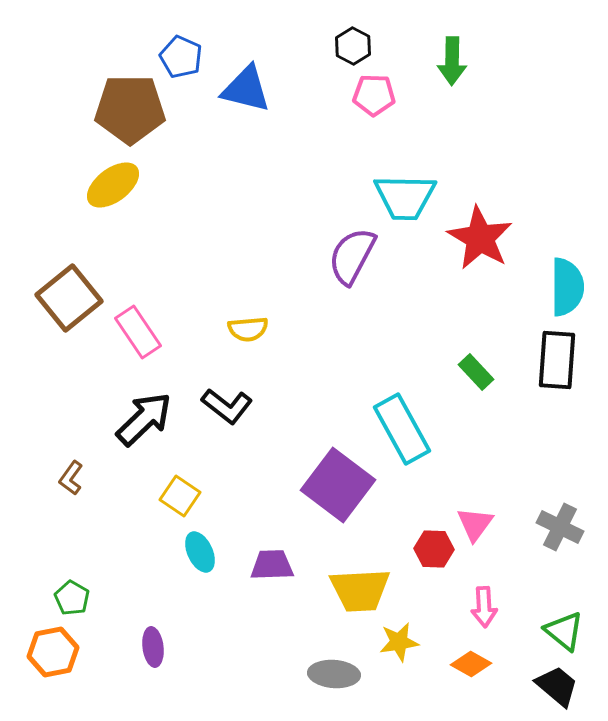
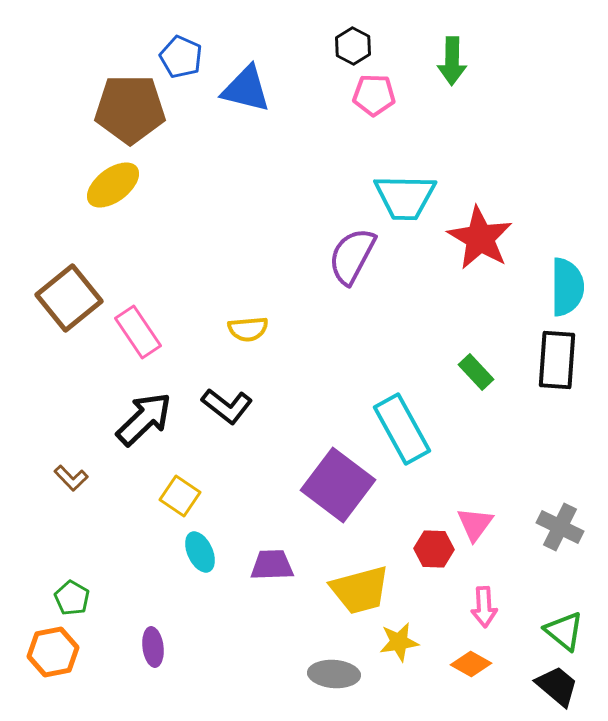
brown L-shape: rotated 80 degrees counterclockwise
yellow trapezoid: rotated 12 degrees counterclockwise
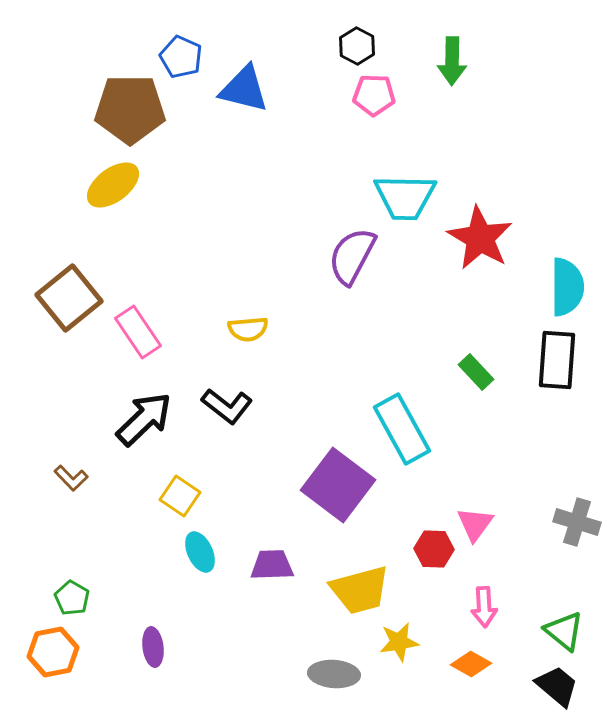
black hexagon: moved 4 px right
blue triangle: moved 2 px left
gray cross: moved 17 px right, 5 px up; rotated 9 degrees counterclockwise
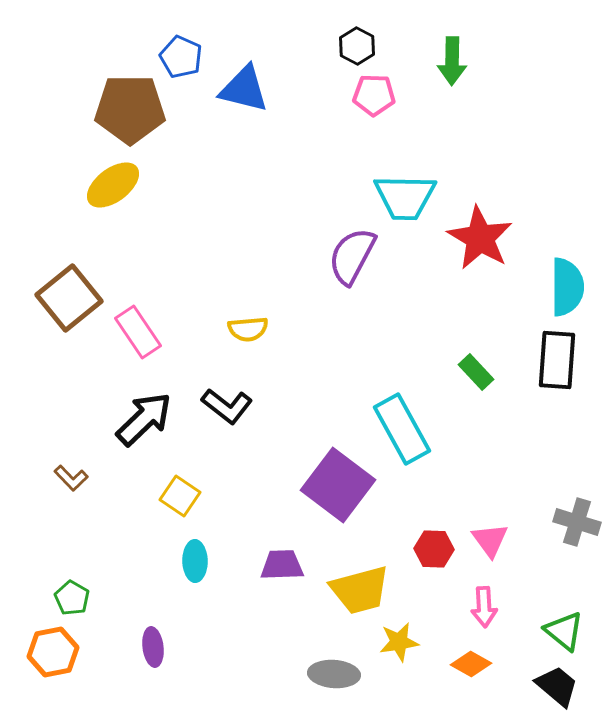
pink triangle: moved 15 px right, 16 px down; rotated 12 degrees counterclockwise
cyan ellipse: moved 5 px left, 9 px down; rotated 24 degrees clockwise
purple trapezoid: moved 10 px right
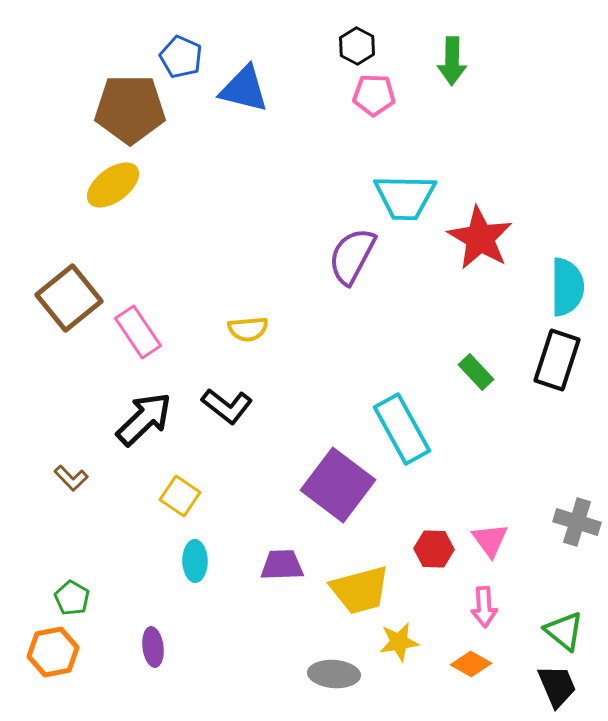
black rectangle: rotated 14 degrees clockwise
black trapezoid: rotated 27 degrees clockwise
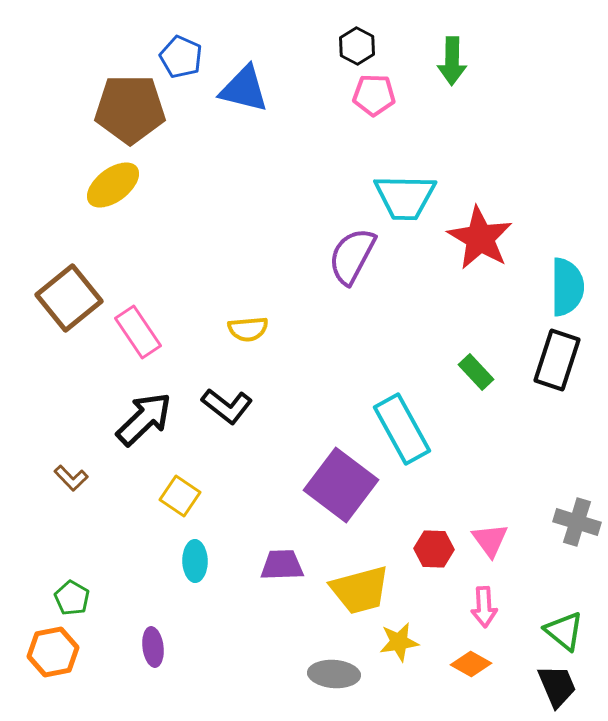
purple square: moved 3 px right
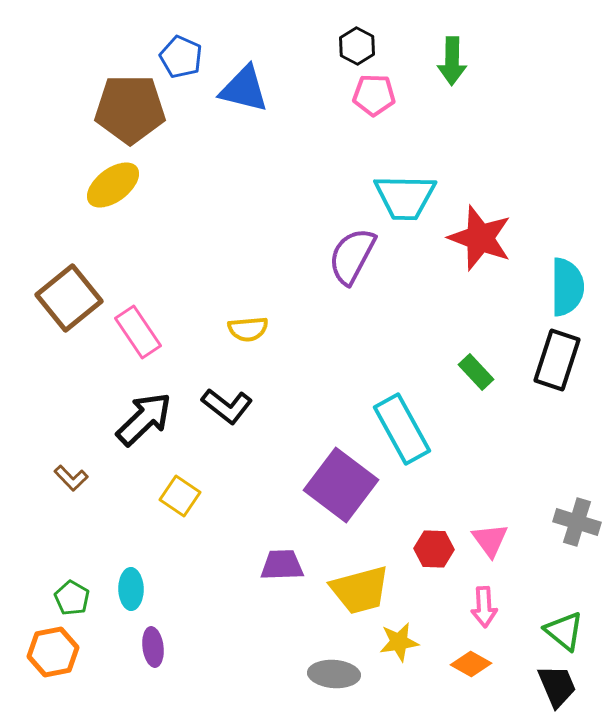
red star: rotated 10 degrees counterclockwise
cyan ellipse: moved 64 px left, 28 px down
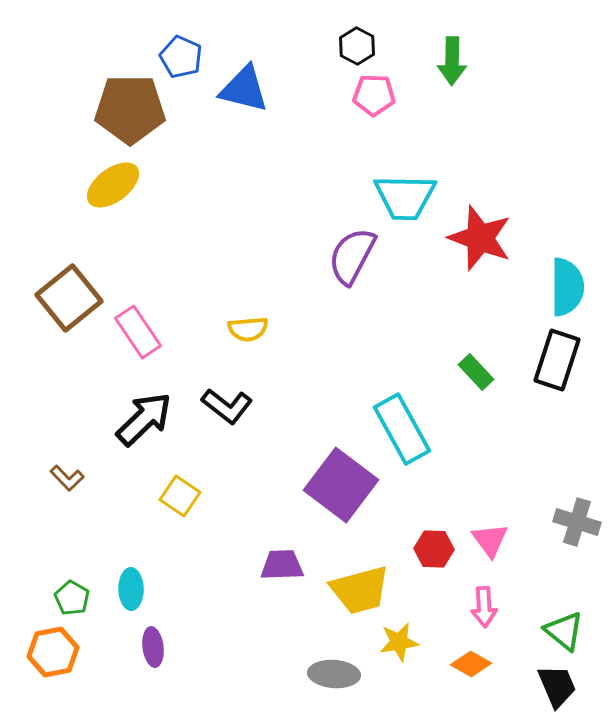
brown L-shape: moved 4 px left
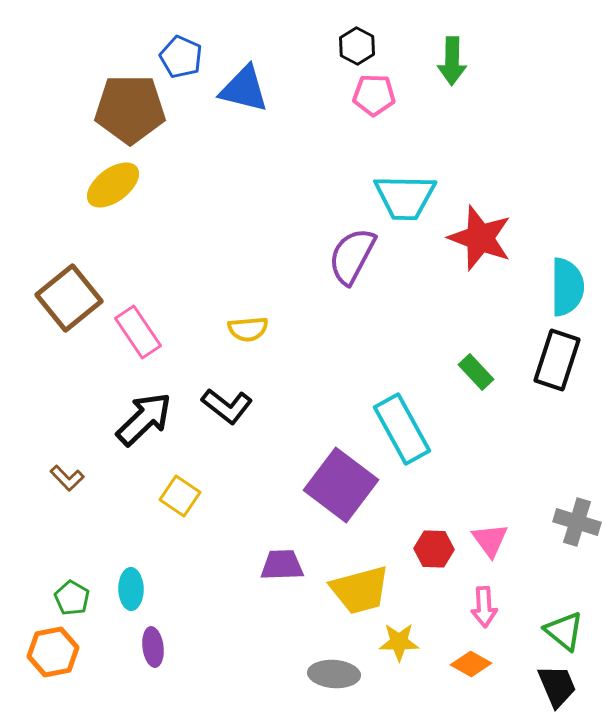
yellow star: rotated 9 degrees clockwise
